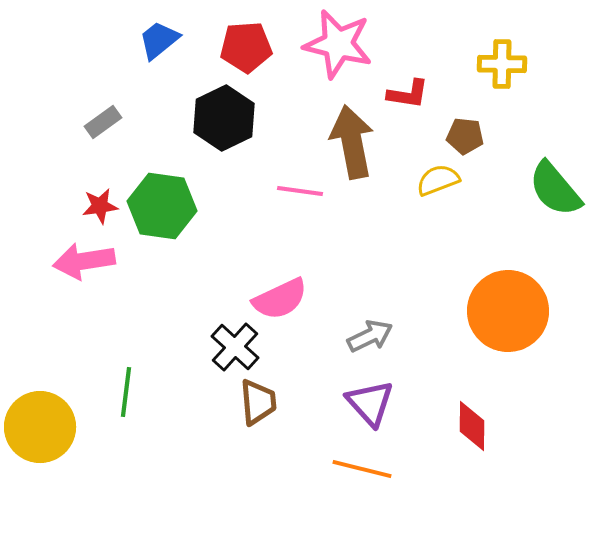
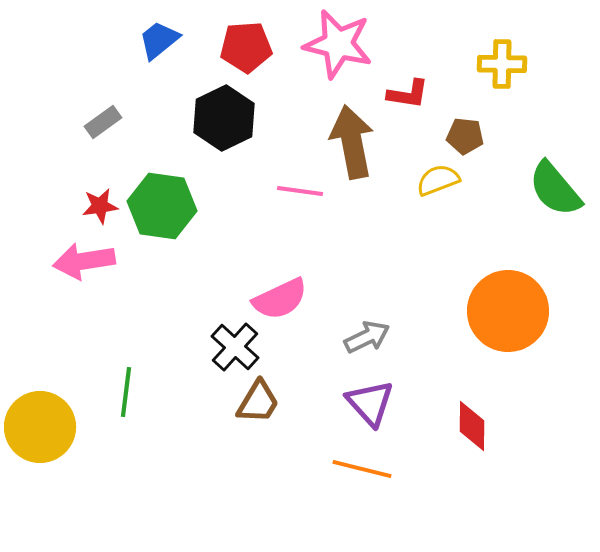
gray arrow: moved 3 px left, 1 px down
brown trapezoid: rotated 36 degrees clockwise
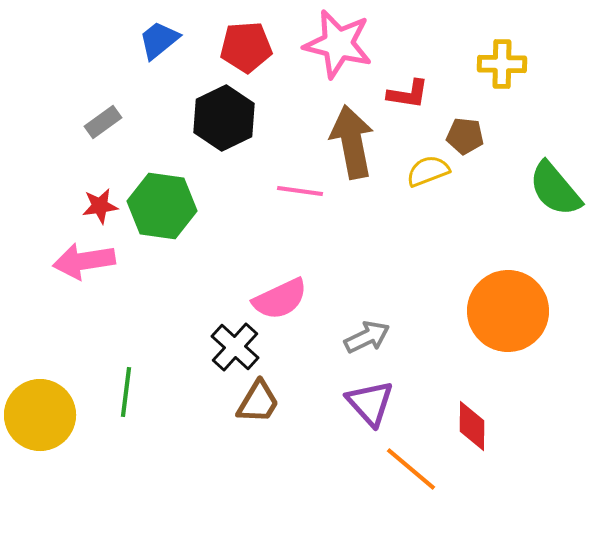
yellow semicircle: moved 10 px left, 9 px up
yellow circle: moved 12 px up
orange line: moved 49 px right; rotated 26 degrees clockwise
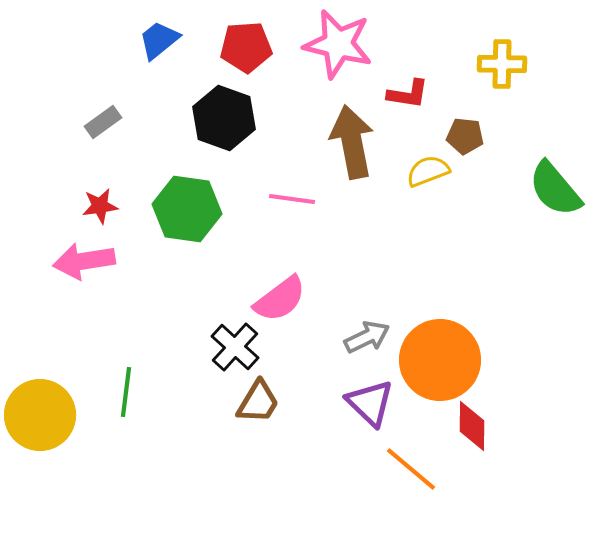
black hexagon: rotated 14 degrees counterclockwise
pink line: moved 8 px left, 8 px down
green hexagon: moved 25 px right, 3 px down
pink semicircle: rotated 12 degrees counterclockwise
orange circle: moved 68 px left, 49 px down
purple triangle: rotated 4 degrees counterclockwise
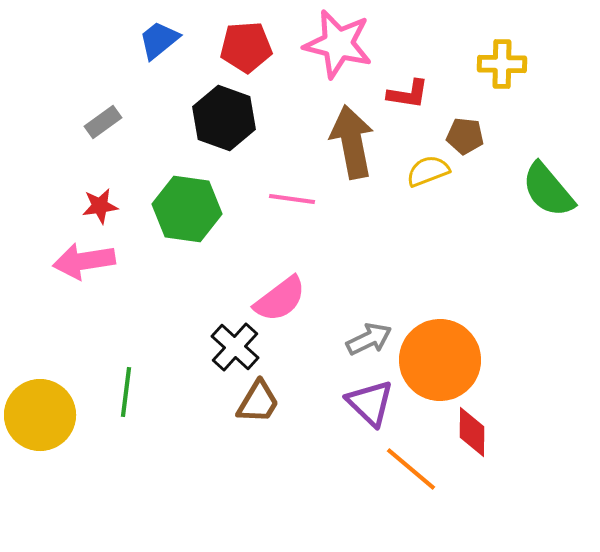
green semicircle: moved 7 px left, 1 px down
gray arrow: moved 2 px right, 2 px down
red diamond: moved 6 px down
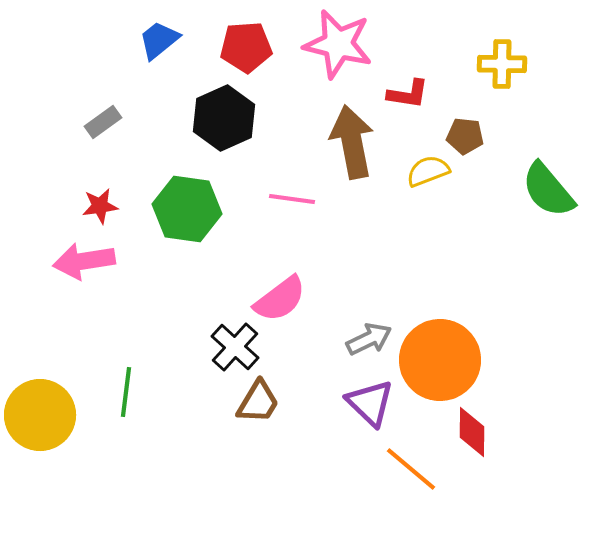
black hexagon: rotated 16 degrees clockwise
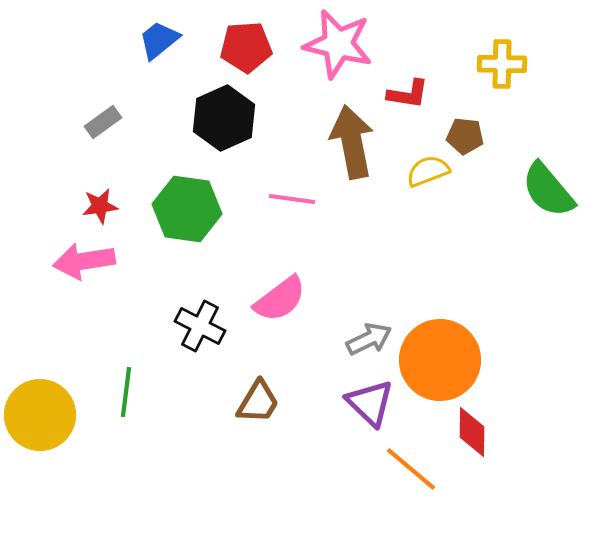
black cross: moved 35 px left, 21 px up; rotated 15 degrees counterclockwise
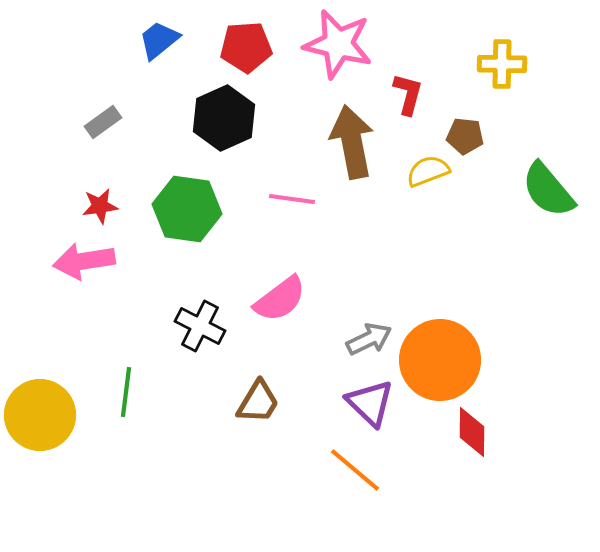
red L-shape: rotated 84 degrees counterclockwise
orange line: moved 56 px left, 1 px down
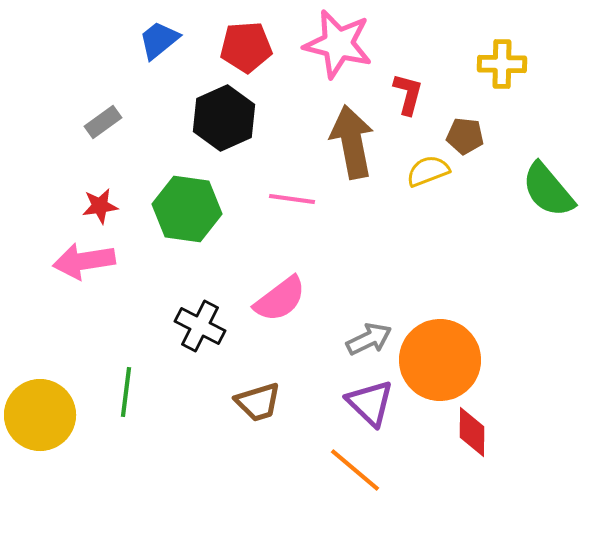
brown trapezoid: rotated 42 degrees clockwise
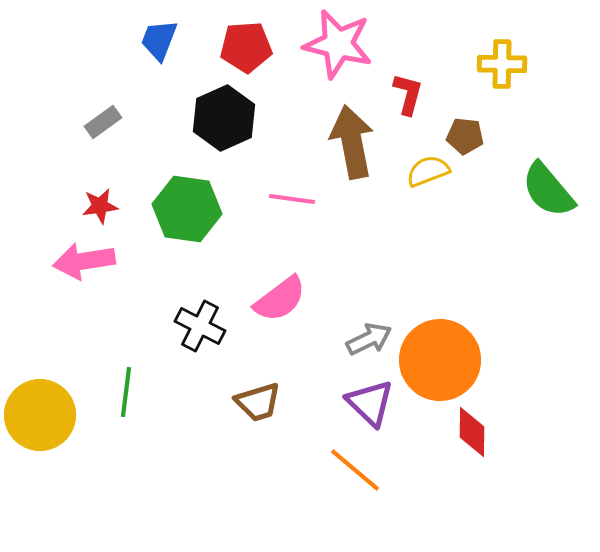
blue trapezoid: rotated 30 degrees counterclockwise
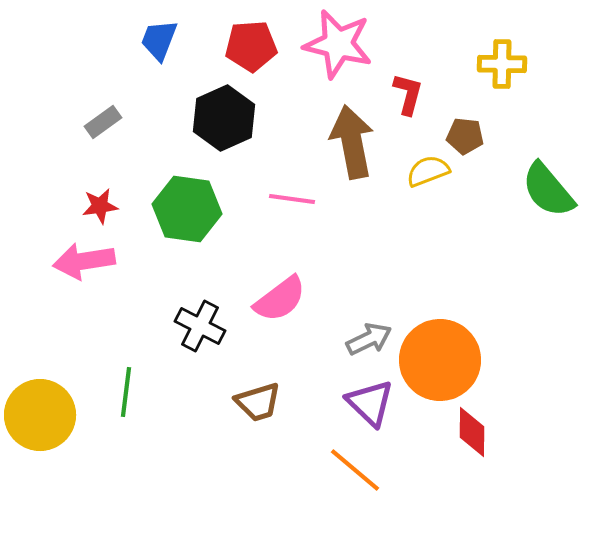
red pentagon: moved 5 px right, 1 px up
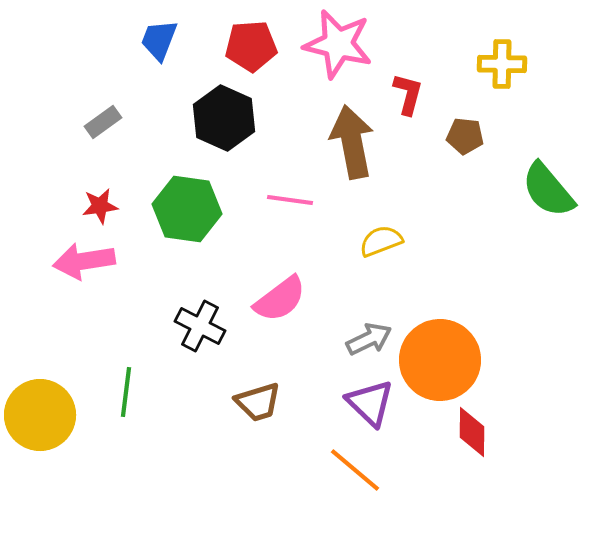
black hexagon: rotated 12 degrees counterclockwise
yellow semicircle: moved 47 px left, 70 px down
pink line: moved 2 px left, 1 px down
